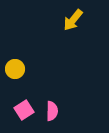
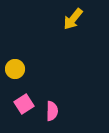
yellow arrow: moved 1 px up
pink square: moved 6 px up
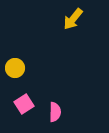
yellow circle: moved 1 px up
pink semicircle: moved 3 px right, 1 px down
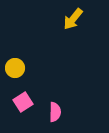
pink square: moved 1 px left, 2 px up
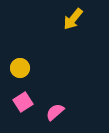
yellow circle: moved 5 px right
pink semicircle: rotated 132 degrees counterclockwise
